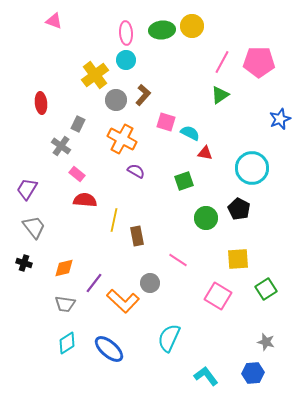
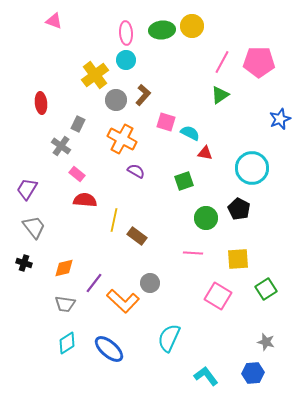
brown rectangle at (137, 236): rotated 42 degrees counterclockwise
pink line at (178, 260): moved 15 px right, 7 px up; rotated 30 degrees counterclockwise
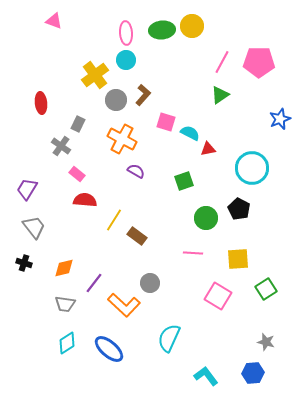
red triangle at (205, 153): moved 3 px right, 4 px up; rotated 21 degrees counterclockwise
yellow line at (114, 220): rotated 20 degrees clockwise
orange L-shape at (123, 301): moved 1 px right, 4 px down
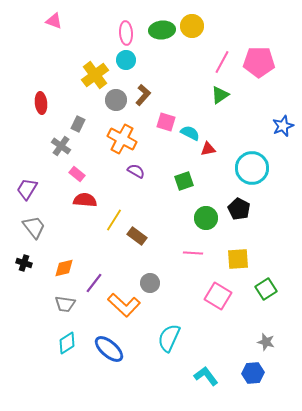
blue star at (280, 119): moved 3 px right, 7 px down
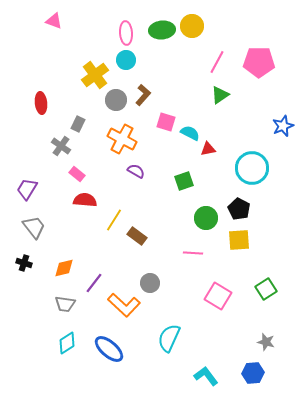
pink line at (222, 62): moved 5 px left
yellow square at (238, 259): moved 1 px right, 19 px up
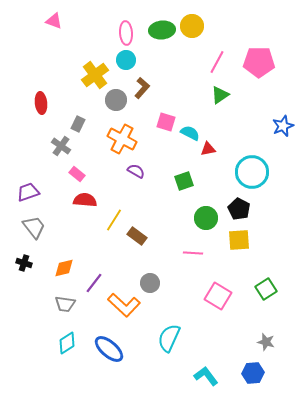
brown L-shape at (143, 95): moved 1 px left, 7 px up
cyan circle at (252, 168): moved 4 px down
purple trapezoid at (27, 189): moved 1 px right, 3 px down; rotated 40 degrees clockwise
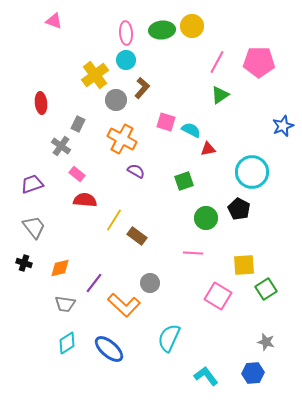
cyan semicircle at (190, 133): moved 1 px right, 3 px up
purple trapezoid at (28, 192): moved 4 px right, 8 px up
yellow square at (239, 240): moved 5 px right, 25 px down
orange diamond at (64, 268): moved 4 px left
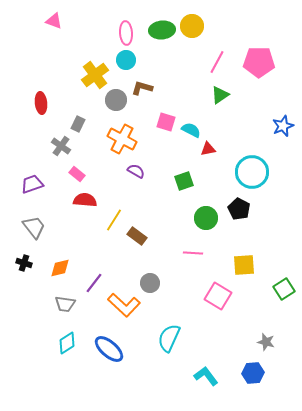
brown L-shape at (142, 88): rotated 115 degrees counterclockwise
green square at (266, 289): moved 18 px right
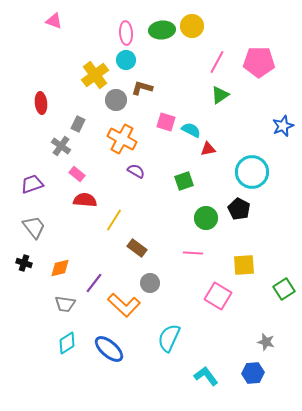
brown rectangle at (137, 236): moved 12 px down
